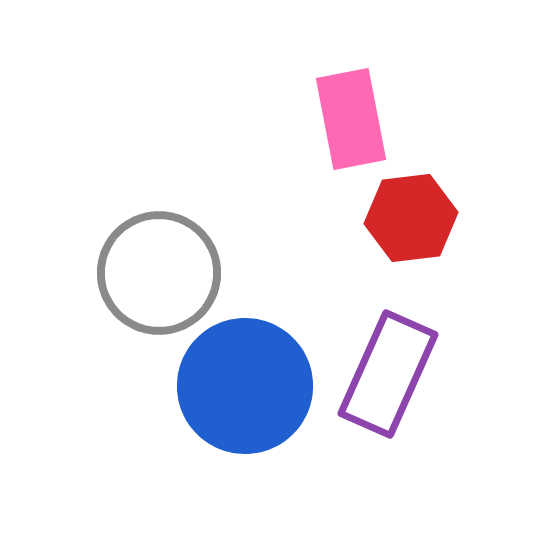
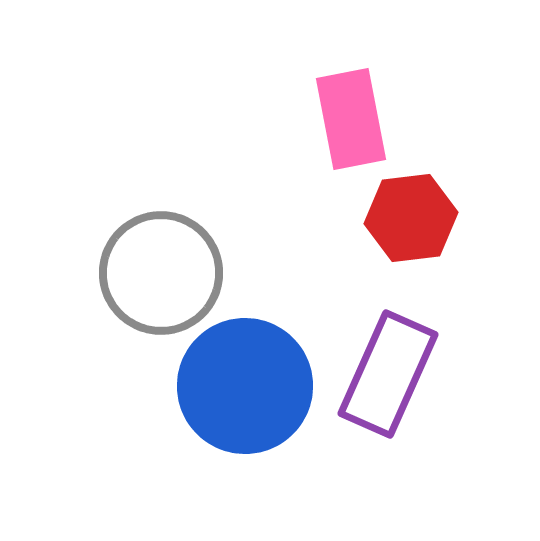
gray circle: moved 2 px right
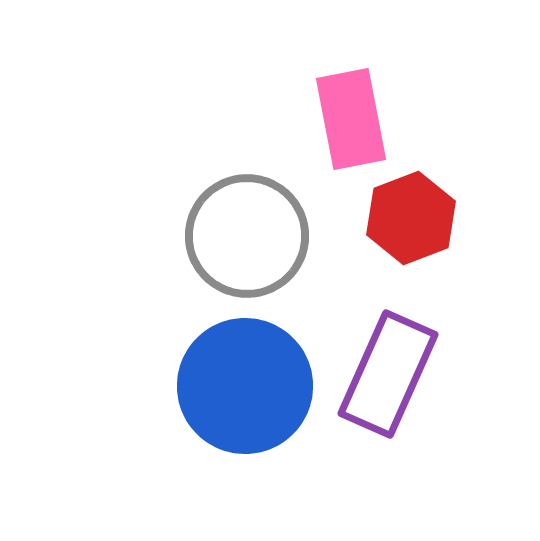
red hexagon: rotated 14 degrees counterclockwise
gray circle: moved 86 px right, 37 px up
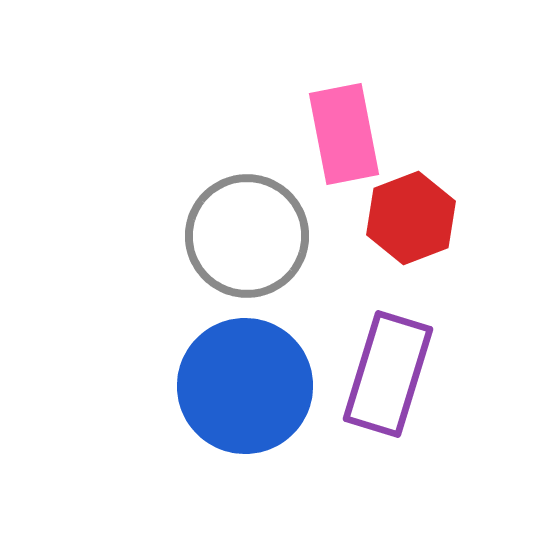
pink rectangle: moved 7 px left, 15 px down
purple rectangle: rotated 7 degrees counterclockwise
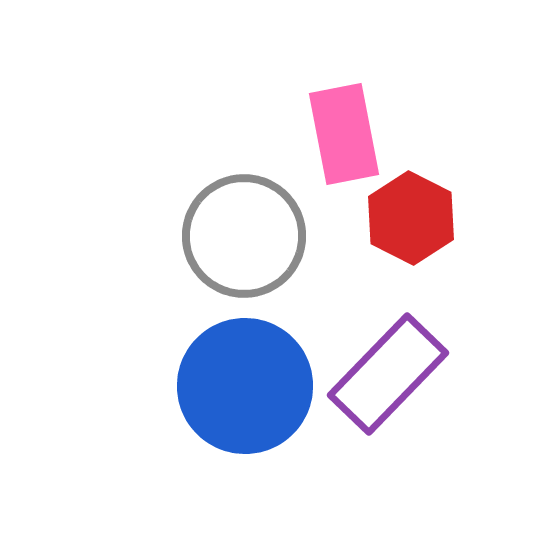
red hexagon: rotated 12 degrees counterclockwise
gray circle: moved 3 px left
purple rectangle: rotated 27 degrees clockwise
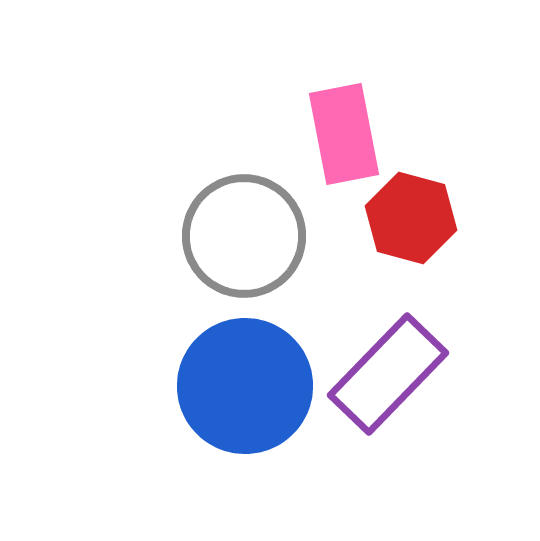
red hexagon: rotated 12 degrees counterclockwise
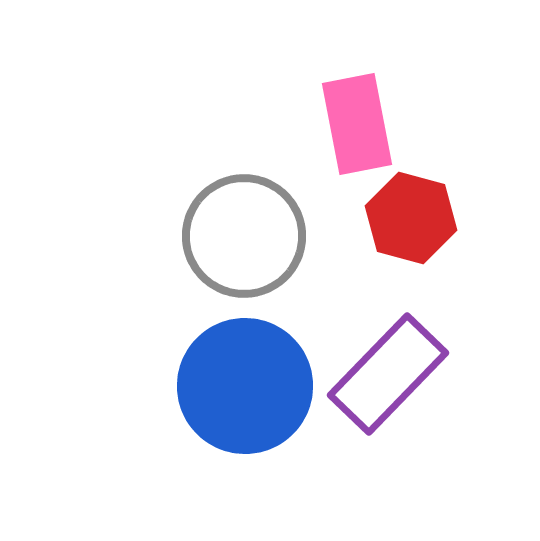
pink rectangle: moved 13 px right, 10 px up
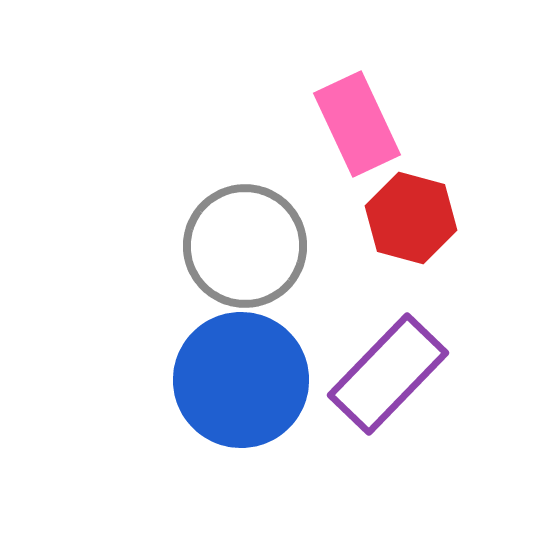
pink rectangle: rotated 14 degrees counterclockwise
gray circle: moved 1 px right, 10 px down
blue circle: moved 4 px left, 6 px up
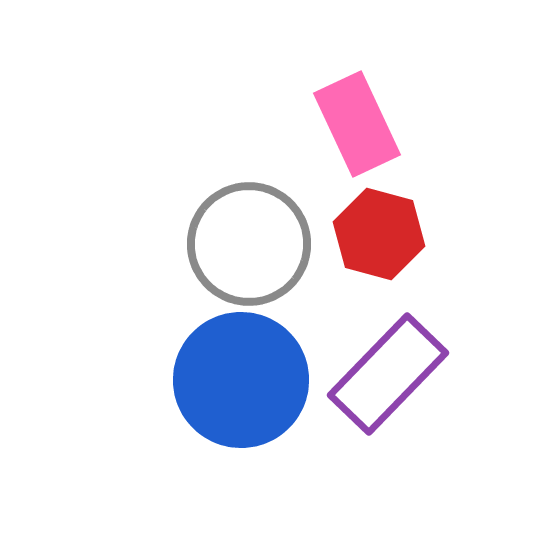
red hexagon: moved 32 px left, 16 px down
gray circle: moved 4 px right, 2 px up
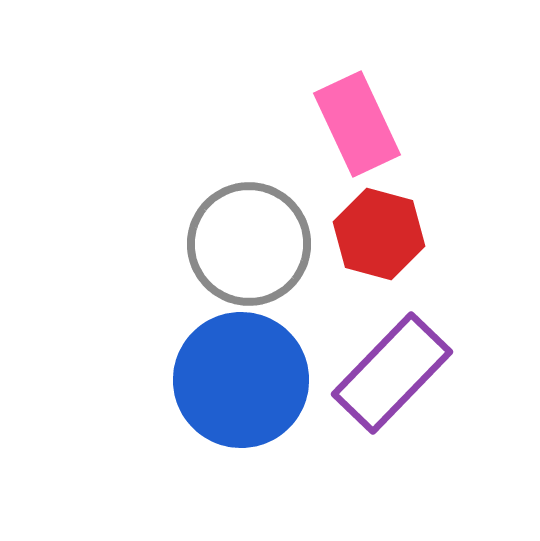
purple rectangle: moved 4 px right, 1 px up
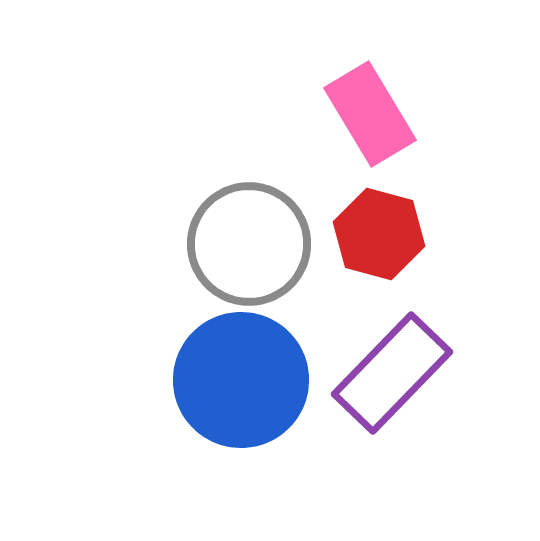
pink rectangle: moved 13 px right, 10 px up; rotated 6 degrees counterclockwise
